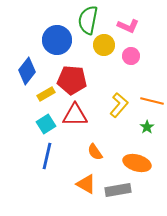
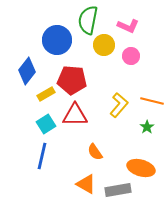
blue line: moved 5 px left
orange ellipse: moved 4 px right, 5 px down
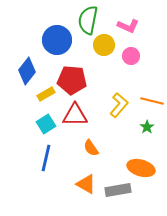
orange semicircle: moved 4 px left, 4 px up
blue line: moved 4 px right, 2 px down
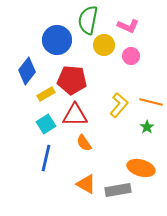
orange line: moved 1 px left, 1 px down
orange semicircle: moved 7 px left, 5 px up
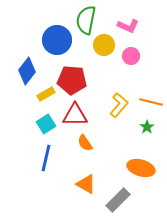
green semicircle: moved 2 px left
orange semicircle: moved 1 px right
gray rectangle: moved 10 px down; rotated 35 degrees counterclockwise
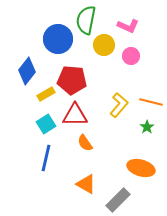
blue circle: moved 1 px right, 1 px up
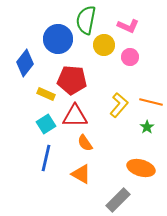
pink circle: moved 1 px left, 1 px down
blue diamond: moved 2 px left, 8 px up
yellow rectangle: rotated 54 degrees clockwise
red triangle: moved 1 px down
orange triangle: moved 5 px left, 10 px up
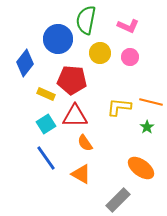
yellow circle: moved 4 px left, 8 px down
yellow L-shape: moved 2 px down; rotated 125 degrees counterclockwise
blue line: rotated 48 degrees counterclockwise
orange ellipse: rotated 20 degrees clockwise
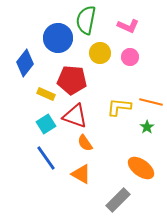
blue circle: moved 1 px up
red triangle: rotated 20 degrees clockwise
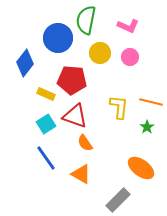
yellow L-shape: rotated 90 degrees clockwise
